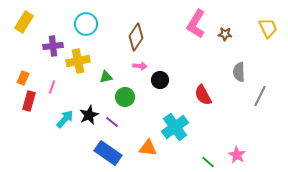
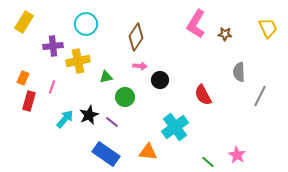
orange triangle: moved 4 px down
blue rectangle: moved 2 px left, 1 px down
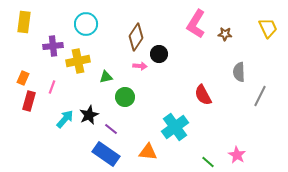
yellow rectangle: rotated 25 degrees counterclockwise
black circle: moved 1 px left, 26 px up
purple line: moved 1 px left, 7 px down
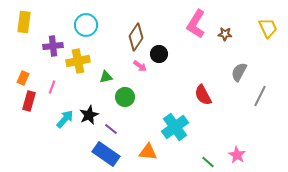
cyan circle: moved 1 px down
pink arrow: rotated 32 degrees clockwise
gray semicircle: rotated 30 degrees clockwise
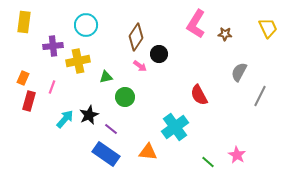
red semicircle: moved 4 px left
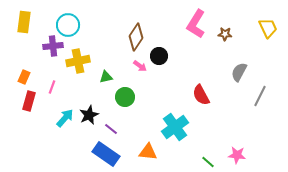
cyan circle: moved 18 px left
black circle: moved 2 px down
orange rectangle: moved 1 px right, 1 px up
red semicircle: moved 2 px right
cyan arrow: moved 1 px up
pink star: rotated 24 degrees counterclockwise
